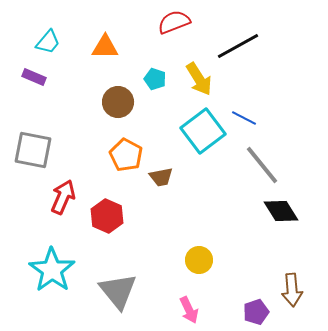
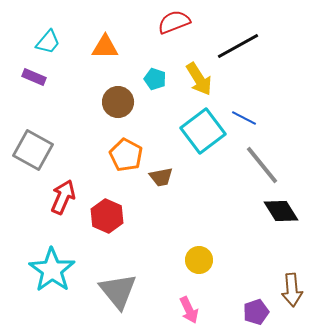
gray square: rotated 18 degrees clockwise
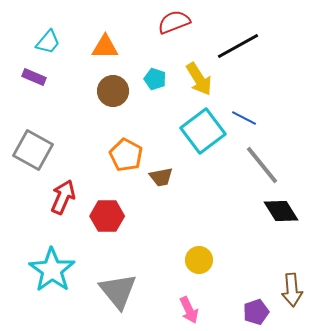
brown circle: moved 5 px left, 11 px up
red hexagon: rotated 24 degrees counterclockwise
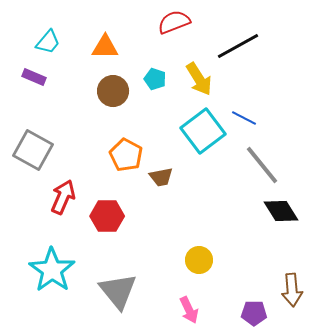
purple pentagon: moved 2 px left, 1 px down; rotated 20 degrees clockwise
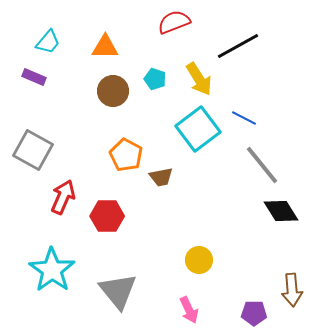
cyan square: moved 5 px left, 2 px up
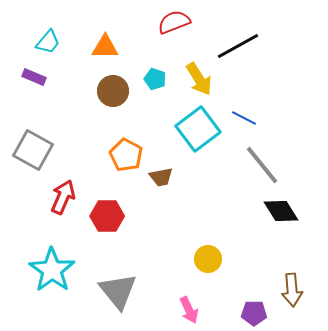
yellow circle: moved 9 px right, 1 px up
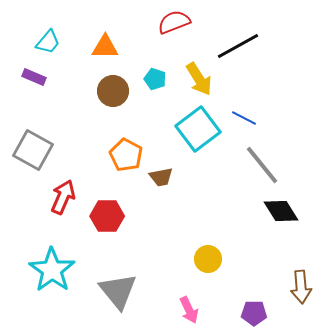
brown arrow: moved 9 px right, 3 px up
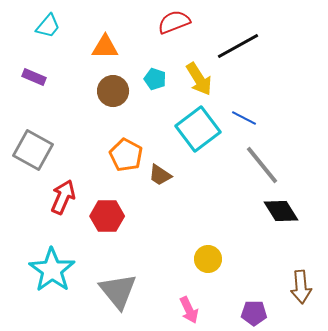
cyan trapezoid: moved 16 px up
brown trapezoid: moved 1 px left, 2 px up; rotated 45 degrees clockwise
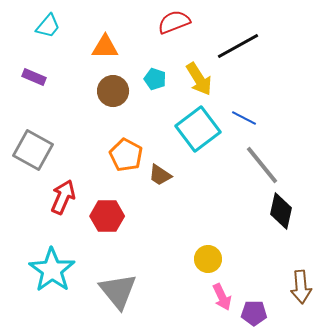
black diamond: rotated 45 degrees clockwise
pink arrow: moved 33 px right, 13 px up
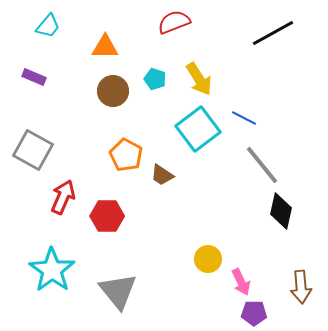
black line: moved 35 px right, 13 px up
brown trapezoid: moved 2 px right
pink arrow: moved 19 px right, 15 px up
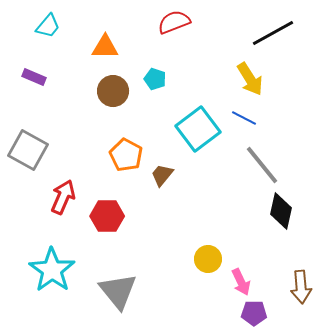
yellow arrow: moved 51 px right
gray square: moved 5 px left
brown trapezoid: rotated 95 degrees clockwise
